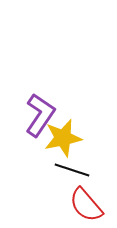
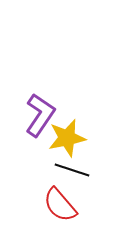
yellow star: moved 4 px right
red semicircle: moved 26 px left
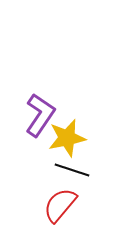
red semicircle: rotated 81 degrees clockwise
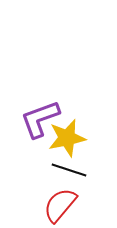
purple L-shape: moved 4 px down; rotated 144 degrees counterclockwise
black line: moved 3 px left
